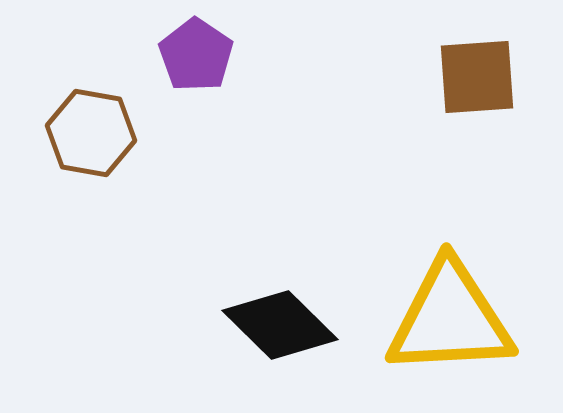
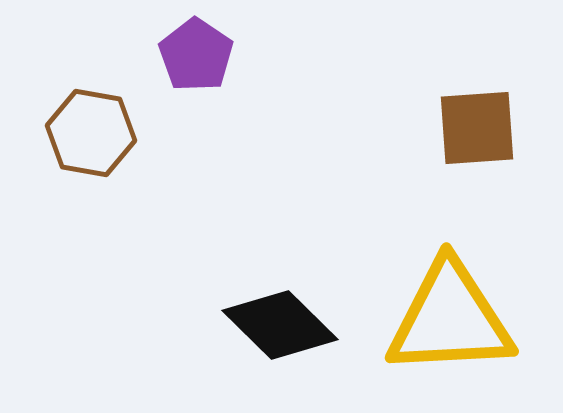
brown square: moved 51 px down
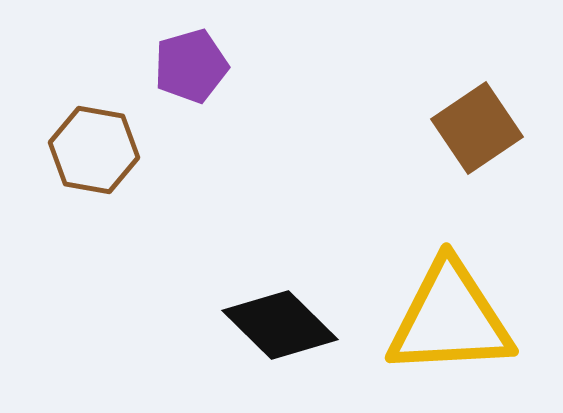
purple pentagon: moved 5 px left, 11 px down; rotated 22 degrees clockwise
brown square: rotated 30 degrees counterclockwise
brown hexagon: moved 3 px right, 17 px down
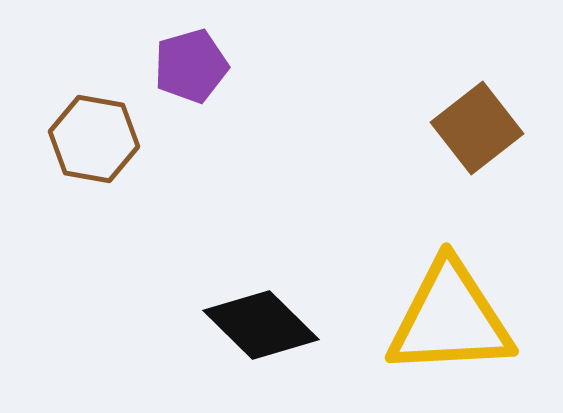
brown square: rotated 4 degrees counterclockwise
brown hexagon: moved 11 px up
black diamond: moved 19 px left
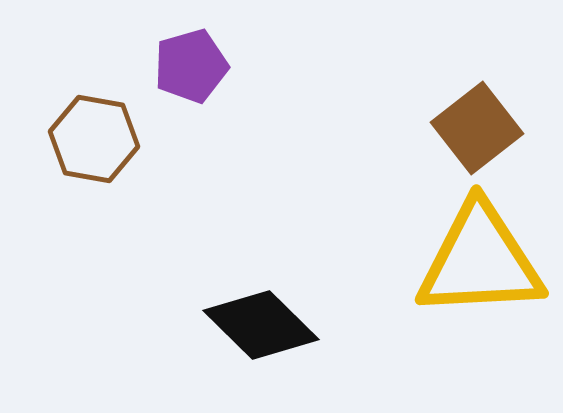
yellow triangle: moved 30 px right, 58 px up
